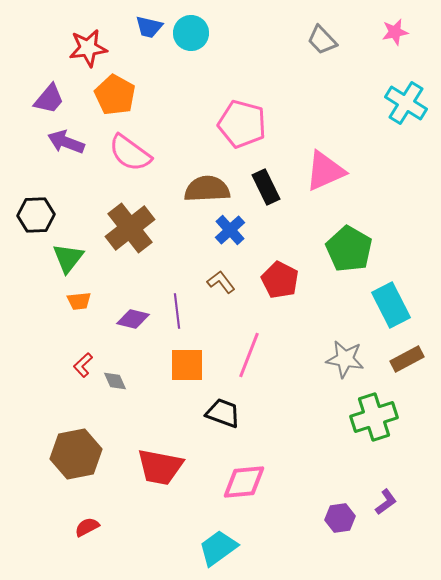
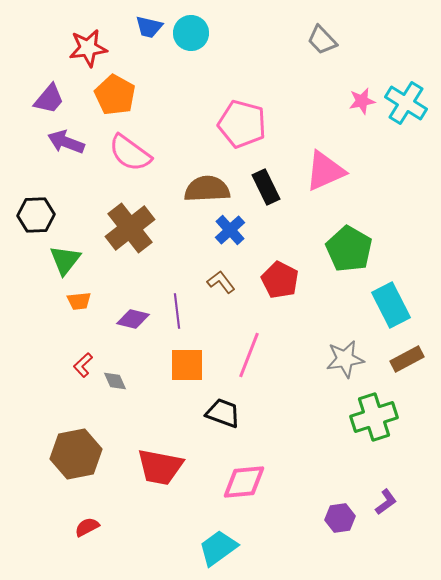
pink star: moved 33 px left, 69 px down
green triangle: moved 3 px left, 2 px down
gray star: rotated 18 degrees counterclockwise
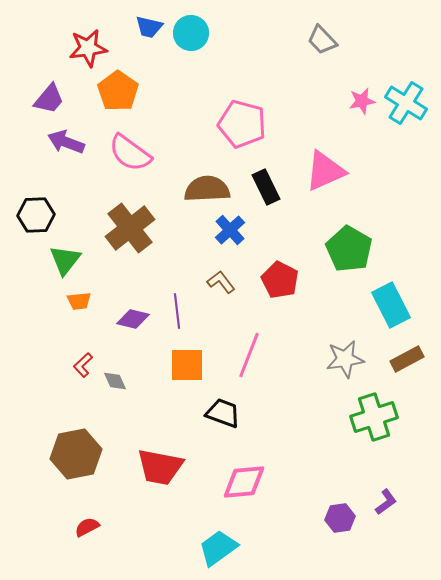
orange pentagon: moved 3 px right, 4 px up; rotated 6 degrees clockwise
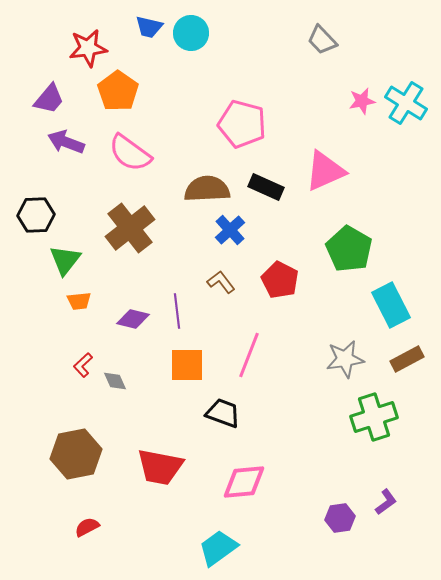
black rectangle: rotated 40 degrees counterclockwise
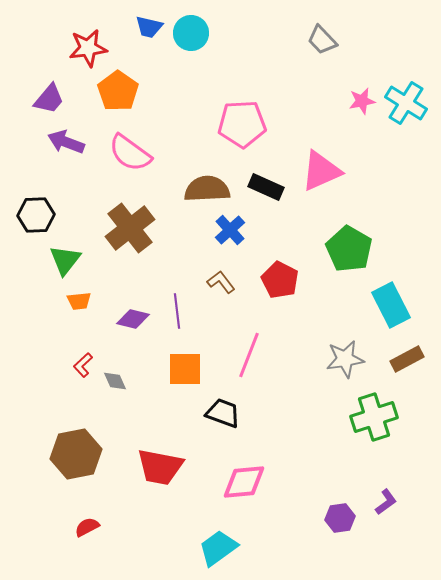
pink pentagon: rotated 18 degrees counterclockwise
pink triangle: moved 4 px left
orange square: moved 2 px left, 4 px down
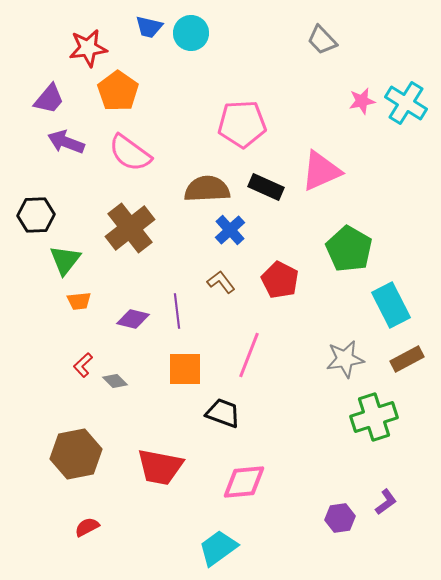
gray diamond: rotated 20 degrees counterclockwise
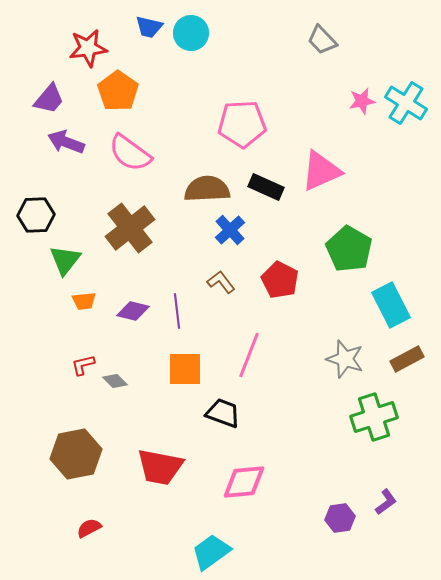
orange trapezoid: moved 5 px right
purple diamond: moved 8 px up
gray star: rotated 27 degrees clockwise
red L-shape: rotated 30 degrees clockwise
red semicircle: moved 2 px right, 1 px down
cyan trapezoid: moved 7 px left, 4 px down
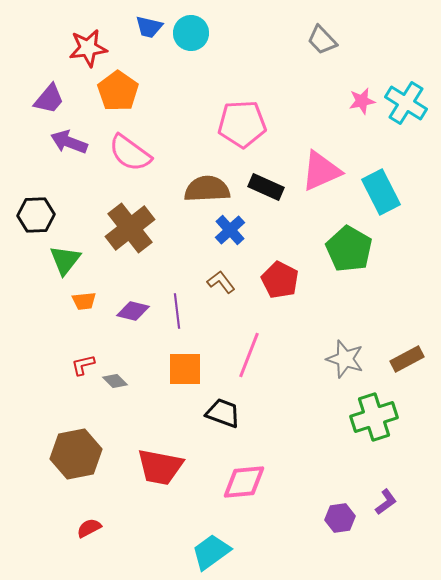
purple arrow: moved 3 px right
cyan rectangle: moved 10 px left, 113 px up
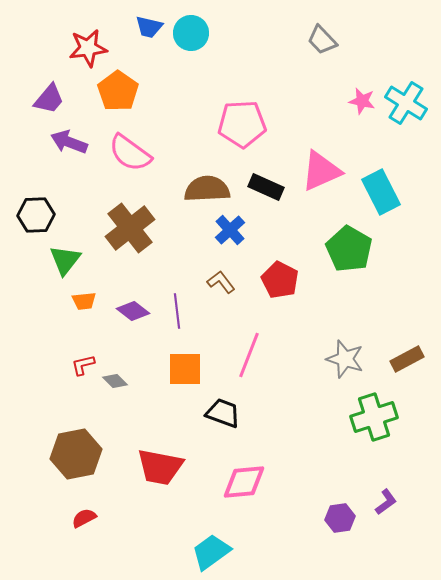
pink star: rotated 24 degrees clockwise
purple diamond: rotated 24 degrees clockwise
red semicircle: moved 5 px left, 10 px up
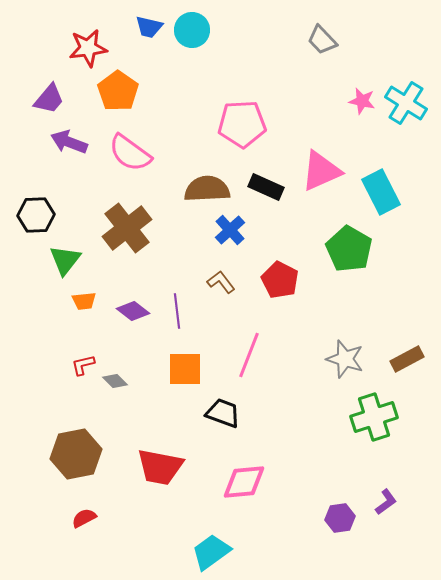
cyan circle: moved 1 px right, 3 px up
brown cross: moved 3 px left
